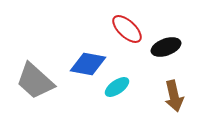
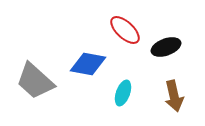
red ellipse: moved 2 px left, 1 px down
cyan ellipse: moved 6 px right, 6 px down; rotated 35 degrees counterclockwise
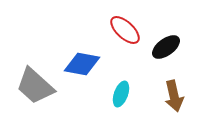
black ellipse: rotated 16 degrees counterclockwise
blue diamond: moved 6 px left
gray trapezoid: moved 5 px down
cyan ellipse: moved 2 px left, 1 px down
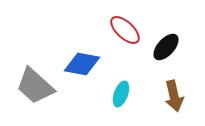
black ellipse: rotated 12 degrees counterclockwise
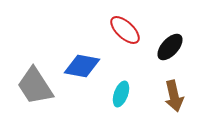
black ellipse: moved 4 px right
blue diamond: moved 2 px down
gray trapezoid: rotated 15 degrees clockwise
